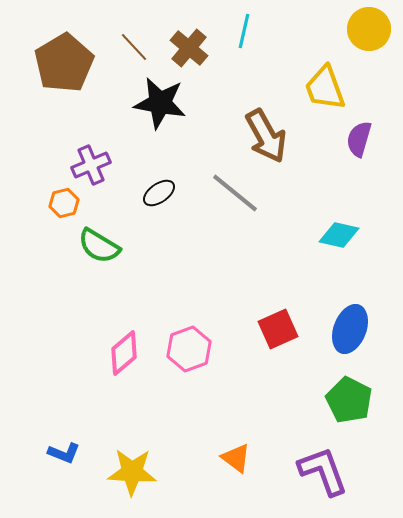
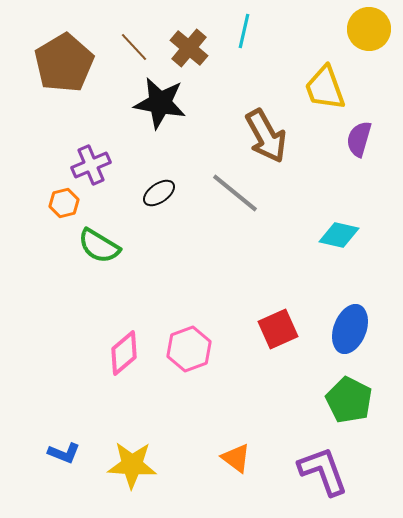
yellow star: moved 7 px up
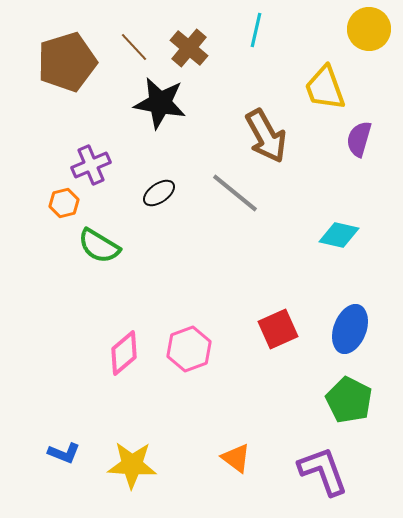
cyan line: moved 12 px right, 1 px up
brown pentagon: moved 3 px right, 1 px up; rotated 14 degrees clockwise
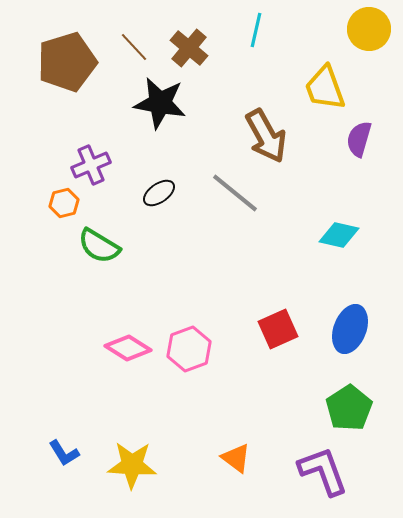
pink diamond: moved 4 px right, 5 px up; rotated 72 degrees clockwise
green pentagon: moved 8 px down; rotated 12 degrees clockwise
blue L-shape: rotated 36 degrees clockwise
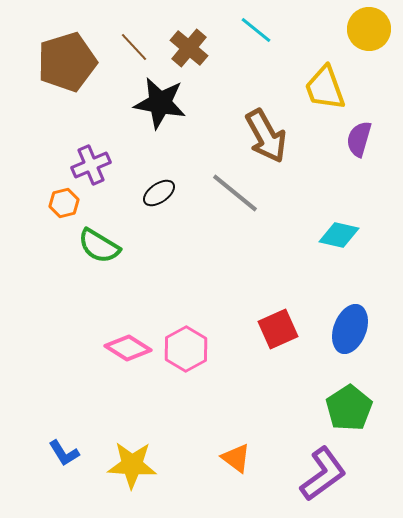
cyan line: rotated 64 degrees counterclockwise
pink hexagon: moved 3 px left; rotated 9 degrees counterclockwise
purple L-shape: moved 3 px down; rotated 74 degrees clockwise
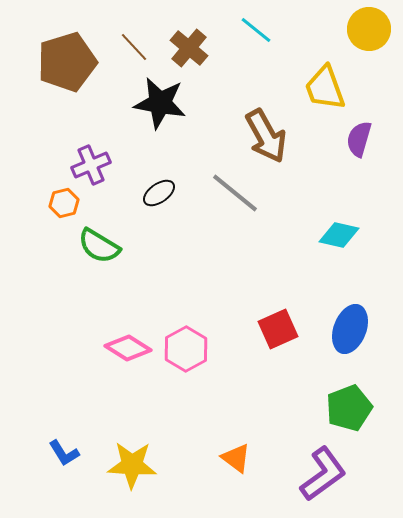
green pentagon: rotated 12 degrees clockwise
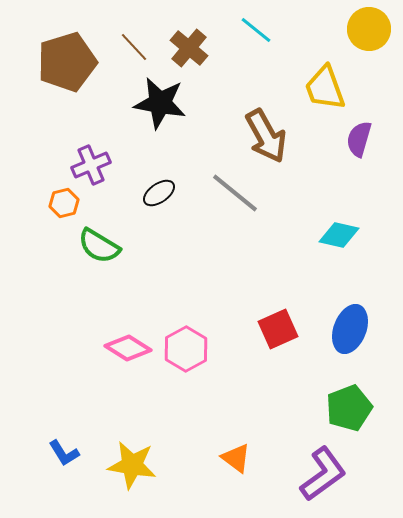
yellow star: rotated 6 degrees clockwise
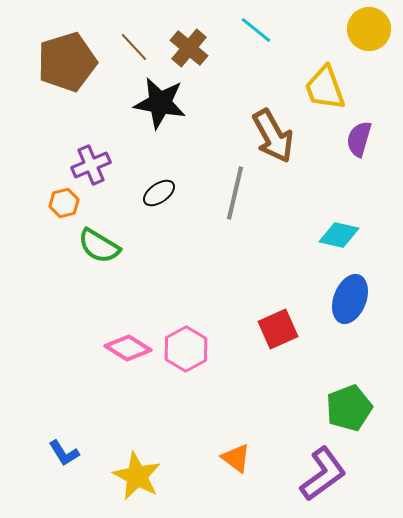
brown arrow: moved 7 px right
gray line: rotated 64 degrees clockwise
blue ellipse: moved 30 px up
yellow star: moved 5 px right, 11 px down; rotated 18 degrees clockwise
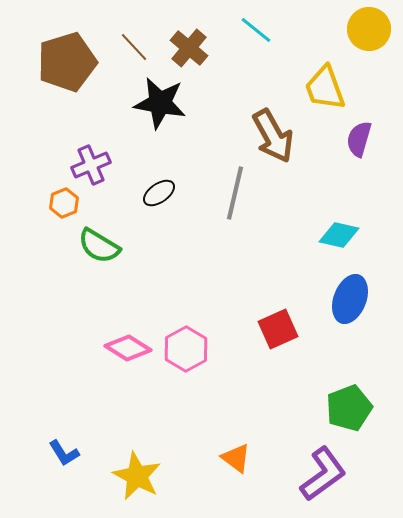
orange hexagon: rotated 8 degrees counterclockwise
